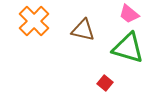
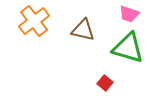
pink trapezoid: rotated 20 degrees counterclockwise
orange cross: rotated 8 degrees clockwise
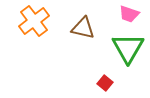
brown triangle: moved 2 px up
green triangle: rotated 44 degrees clockwise
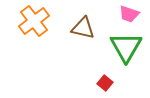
green triangle: moved 2 px left, 1 px up
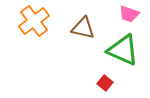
green triangle: moved 3 px left, 3 px down; rotated 36 degrees counterclockwise
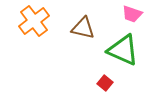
pink trapezoid: moved 3 px right
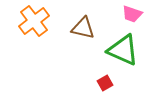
red square: rotated 21 degrees clockwise
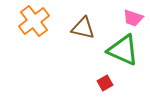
pink trapezoid: moved 1 px right, 4 px down
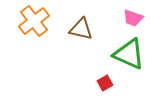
brown triangle: moved 2 px left, 1 px down
green triangle: moved 6 px right, 4 px down
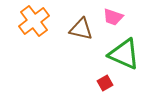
pink trapezoid: moved 20 px left, 1 px up
green triangle: moved 5 px left
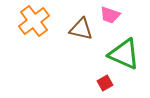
pink trapezoid: moved 3 px left, 2 px up
